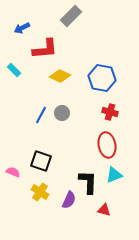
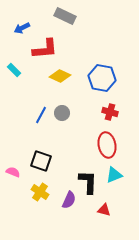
gray rectangle: moved 6 px left; rotated 70 degrees clockwise
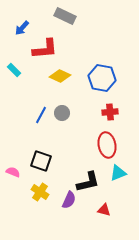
blue arrow: rotated 21 degrees counterclockwise
red cross: rotated 21 degrees counterclockwise
cyan triangle: moved 4 px right, 2 px up
black L-shape: rotated 75 degrees clockwise
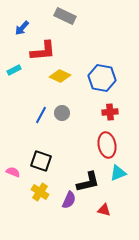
red L-shape: moved 2 px left, 2 px down
cyan rectangle: rotated 72 degrees counterclockwise
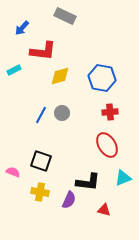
red L-shape: rotated 12 degrees clockwise
yellow diamond: rotated 40 degrees counterclockwise
red ellipse: rotated 20 degrees counterclockwise
cyan triangle: moved 5 px right, 5 px down
black L-shape: rotated 20 degrees clockwise
yellow cross: rotated 24 degrees counterclockwise
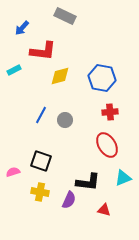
gray circle: moved 3 px right, 7 px down
pink semicircle: rotated 40 degrees counterclockwise
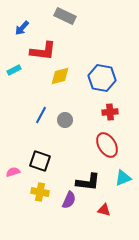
black square: moved 1 px left
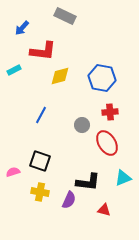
gray circle: moved 17 px right, 5 px down
red ellipse: moved 2 px up
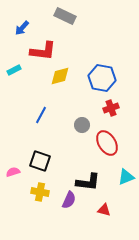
red cross: moved 1 px right, 4 px up; rotated 14 degrees counterclockwise
cyan triangle: moved 3 px right, 1 px up
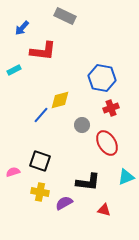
yellow diamond: moved 24 px down
blue line: rotated 12 degrees clockwise
purple semicircle: moved 5 px left, 3 px down; rotated 144 degrees counterclockwise
